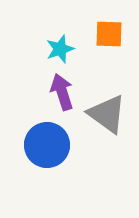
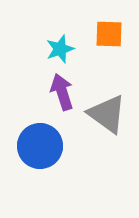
blue circle: moved 7 px left, 1 px down
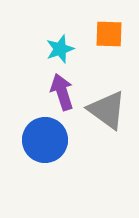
gray triangle: moved 4 px up
blue circle: moved 5 px right, 6 px up
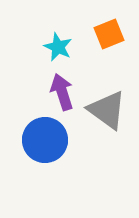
orange square: rotated 24 degrees counterclockwise
cyan star: moved 2 px left, 2 px up; rotated 28 degrees counterclockwise
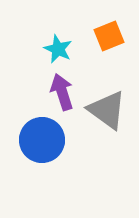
orange square: moved 2 px down
cyan star: moved 2 px down
blue circle: moved 3 px left
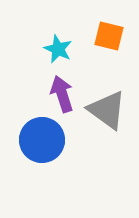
orange square: rotated 36 degrees clockwise
purple arrow: moved 2 px down
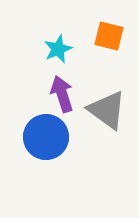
cyan star: rotated 24 degrees clockwise
blue circle: moved 4 px right, 3 px up
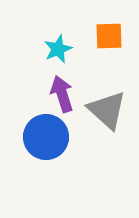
orange square: rotated 16 degrees counterclockwise
gray triangle: rotated 6 degrees clockwise
